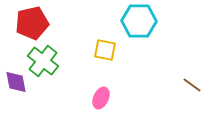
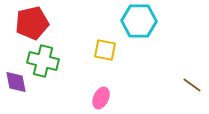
green cross: rotated 24 degrees counterclockwise
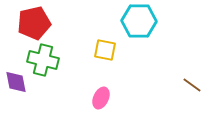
red pentagon: moved 2 px right
green cross: moved 1 px up
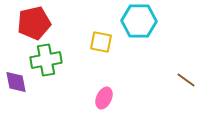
yellow square: moved 4 px left, 8 px up
green cross: moved 3 px right; rotated 24 degrees counterclockwise
brown line: moved 6 px left, 5 px up
pink ellipse: moved 3 px right
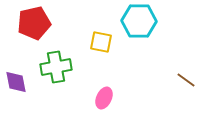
green cross: moved 10 px right, 7 px down
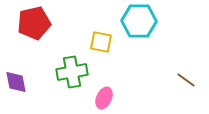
green cross: moved 16 px right, 5 px down
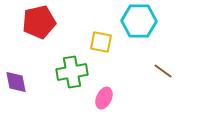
red pentagon: moved 5 px right, 1 px up
brown line: moved 23 px left, 9 px up
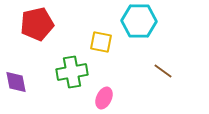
red pentagon: moved 2 px left, 2 px down
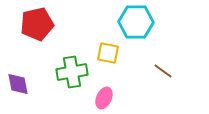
cyan hexagon: moved 3 px left, 1 px down
yellow square: moved 7 px right, 11 px down
purple diamond: moved 2 px right, 2 px down
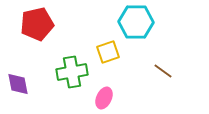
yellow square: moved 1 px up; rotated 30 degrees counterclockwise
